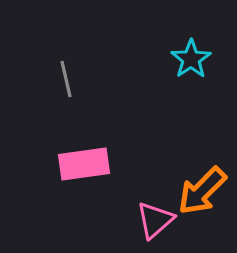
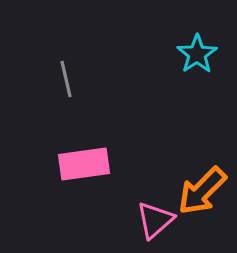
cyan star: moved 6 px right, 5 px up
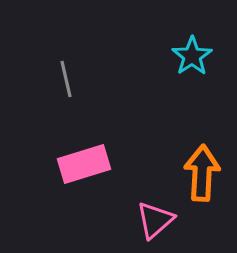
cyan star: moved 5 px left, 2 px down
pink rectangle: rotated 9 degrees counterclockwise
orange arrow: moved 18 px up; rotated 138 degrees clockwise
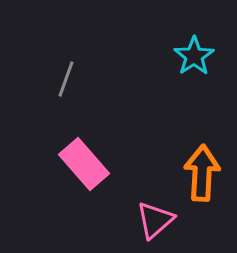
cyan star: moved 2 px right
gray line: rotated 33 degrees clockwise
pink rectangle: rotated 66 degrees clockwise
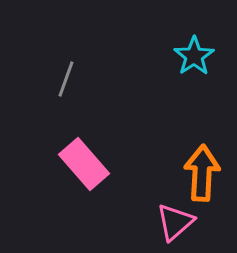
pink triangle: moved 20 px right, 2 px down
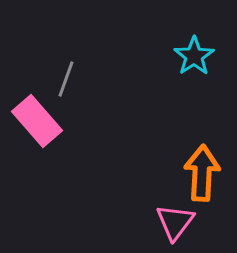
pink rectangle: moved 47 px left, 43 px up
pink triangle: rotated 12 degrees counterclockwise
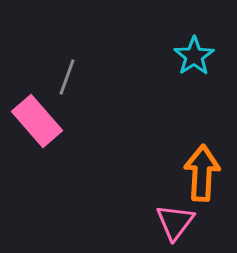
gray line: moved 1 px right, 2 px up
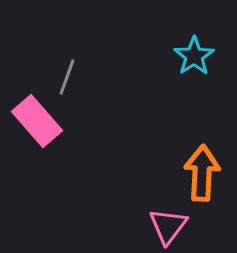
pink triangle: moved 7 px left, 4 px down
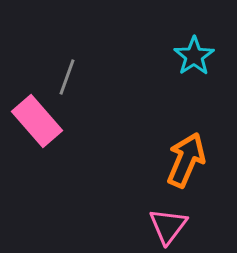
orange arrow: moved 16 px left, 13 px up; rotated 20 degrees clockwise
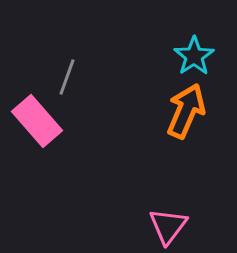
orange arrow: moved 49 px up
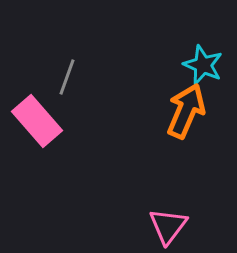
cyan star: moved 9 px right, 9 px down; rotated 15 degrees counterclockwise
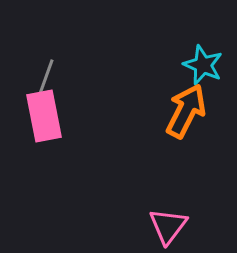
gray line: moved 21 px left
orange arrow: rotated 4 degrees clockwise
pink rectangle: moved 7 px right, 5 px up; rotated 30 degrees clockwise
